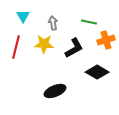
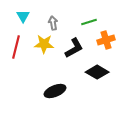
green line: rotated 28 degrees counterclockwise
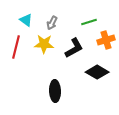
cyan triangle: moved 3 px right, 4 px down; rotated 24 degrees counterclockwise
gray arrow: moved 1 px left; rotated 144 degrees counterclockwise
black ellipse: rotated 70 degrees counterclockwise
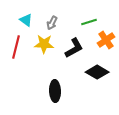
orange cross: rotated 18 degrees counterclockwise
